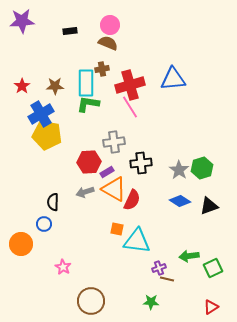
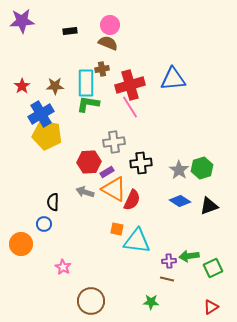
gray arrow: rotated 36 degrees clockwise
purple cross: moved 10 px right, 7 px up; rotated 16 degrees clockwise
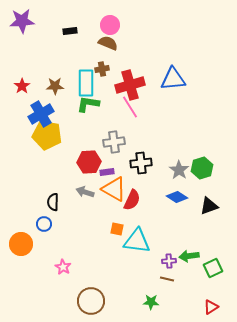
purple rectangle: rotated 24 degrees clockwise
blue diamond: moved 3 px left, 4 px up
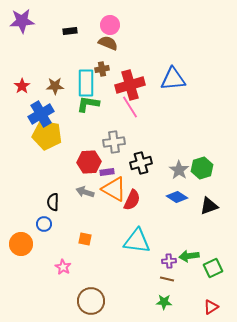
black cross: rotated 10 degrees counterclockwise
orange square: moved 32 px left, 10 px down
green star: moved 13 px right
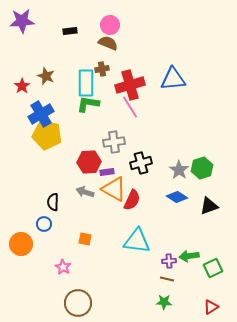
brown star: moved 9 px left, 10 px up; rotated 24 degrees clockwise
brown circle: moved 13 px left, 2 px down
